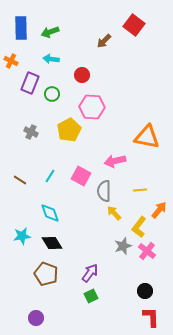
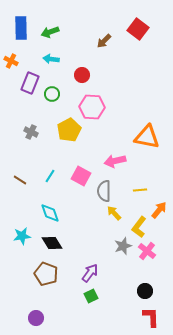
red square: moved 4 px right, 4 px down
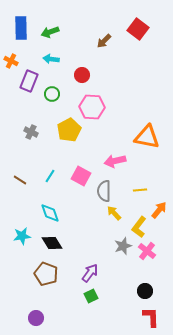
purple rectangle: moved 1 px left, 2 px up
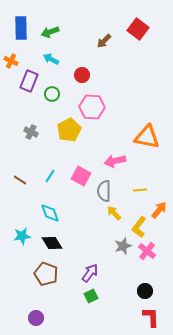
cyan arrow: rotated 21 degrees clockwise
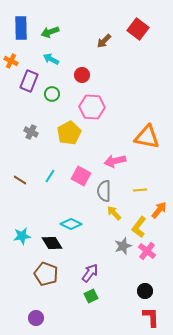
yellow pentagon: moved 3 px down
cyan diamond: moved 21 px right, 11 px down; rotated 45 degrees counterclockwise
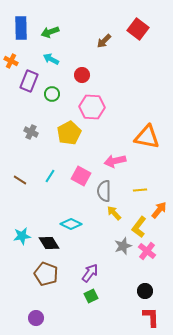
black diamond: moved 3 px left
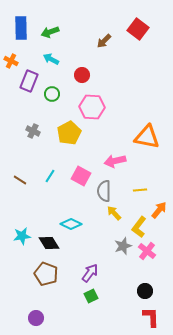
gray cross: moved 2 px right, 1 px up
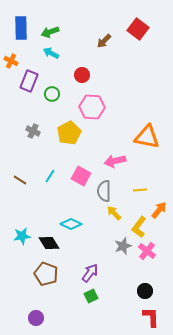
cyan arrow: moved 6 px up
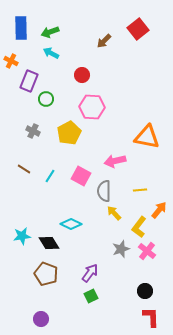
red square: rotated 15 degrees clockwise
green circle: moved 6 px left, 5 px down
brown line: moved 4 px right, 11 px up
gray star: moved 2 px left, 3 px down
purple circle: moved 5 px right, 1 px down
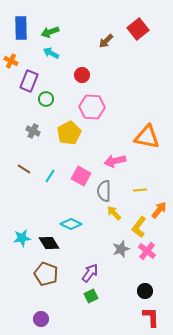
brown arrow: moved 2 px right
cyan star: moved 2 px down
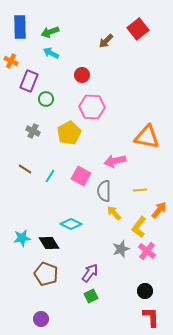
blue rectangle: moved 1 px left, 1 px up
brown line: moved 1 px right
